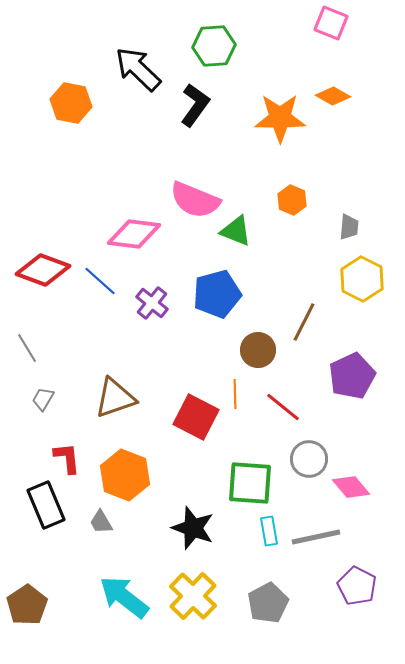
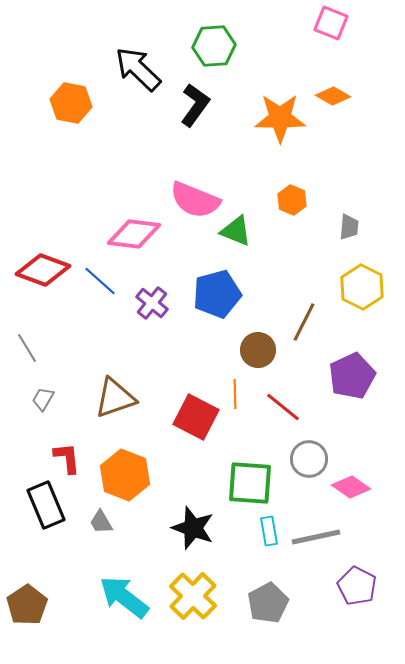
yellow hexagon at (362, 279): moved 8 px down
pink diamond at (351, 487): rotated 15 degrees counterclockwise
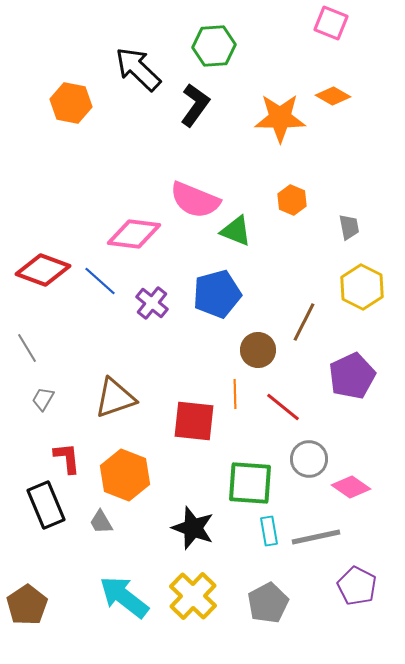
gray trapezoid at (349, 227): rotated 16 degrees counterclockwise
red square at (196, 417): moved 2 px left, 4 px down; rotated 21 degrees counterclockwise
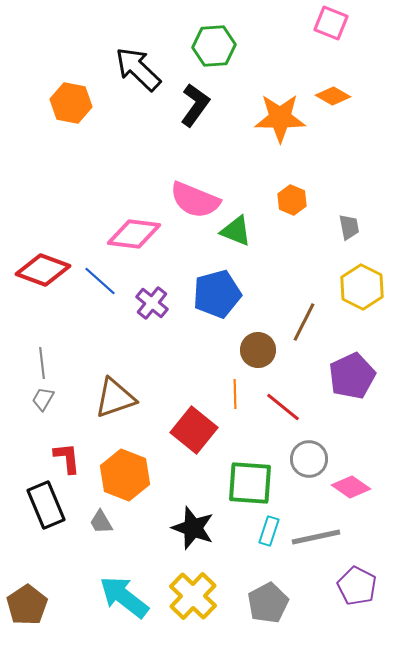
gray line at (27, 348): moved 15 px right, 15 px down; rotated 24 degrees clockwise
red square at (194, 421): moved 9 px down; rotated 33 degrees clockwise
cyan rectangle at (269, 531): rotated 28 degrees clockwise
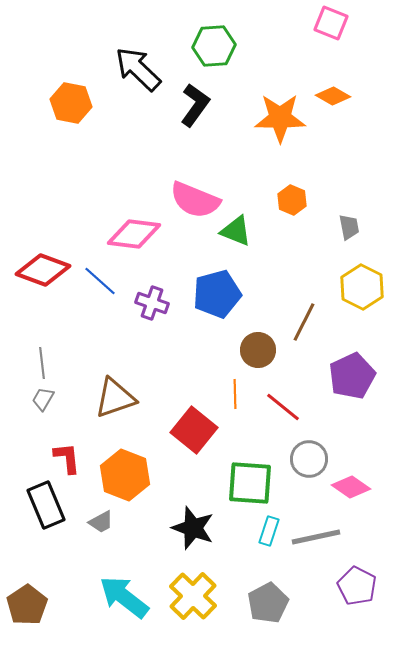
purple cross at (152, 303): rotated 20 degrees counterclockwise
gray trapezoid at (101, 522): rotated 88 degrees counterclockwise
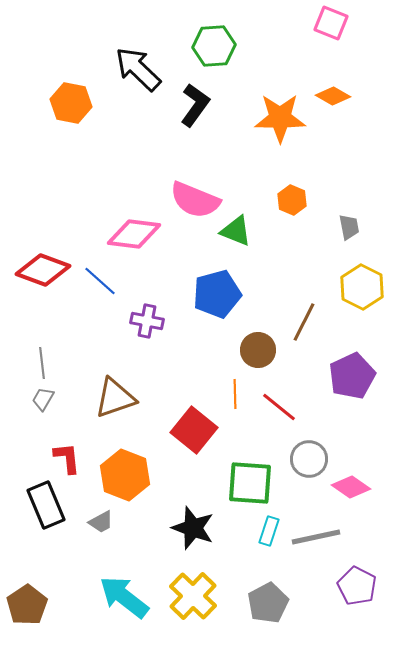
purple cross at (152, 303): moved 5 px left, 18 px down; rotated 8 degrees counterclockwise
red line at (283, 407): moved 4 px left
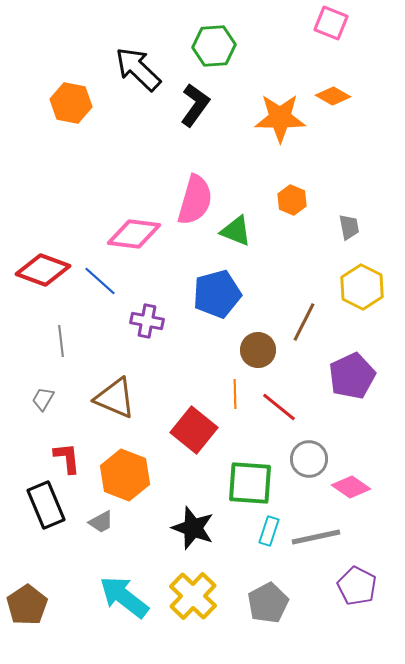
pink semicircle at (195, 200): rotated 96 degrees counterclockwise
gray line at (42, 363): moved 19 px right, 22 px up
brown triangle at (115, 398): rotated 42 degrees clockwise
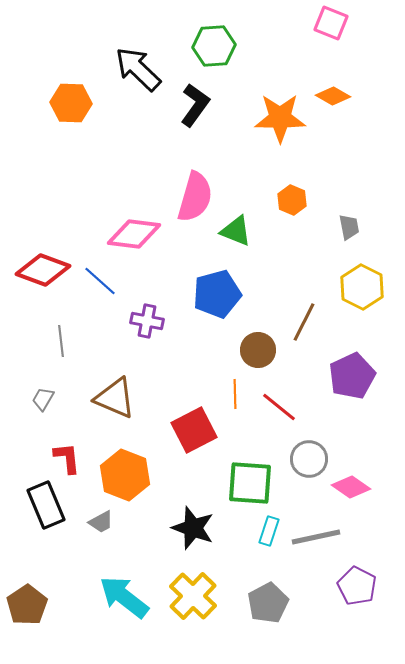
orange hexagon at (71, 103): rotated 9 degrees counterclockwise
pink semicircle at (195, 200): moved 3 px up
red square at (194, 430): rotated 24 degrees clockwise
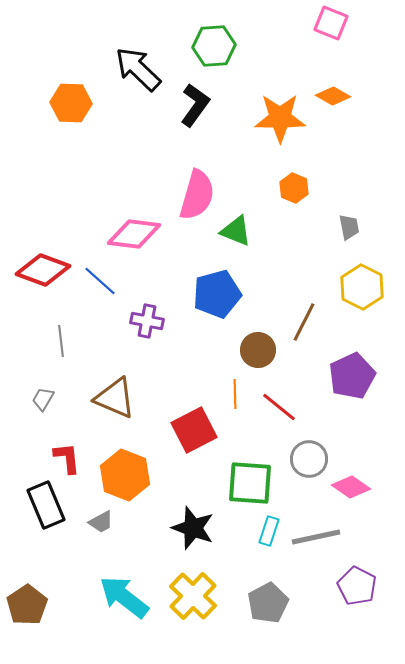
pink semicircle at (195, 197): moved 2 px right, 2 px up
orange hexagon at (292, 200): moved 2 px right, 12 px up
